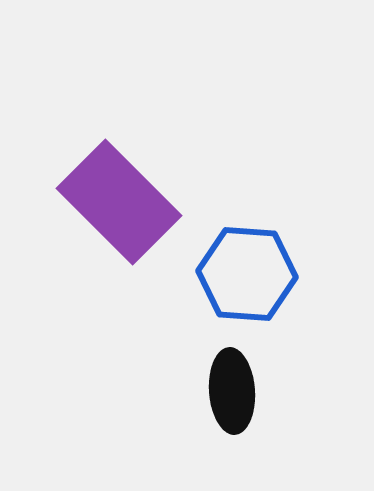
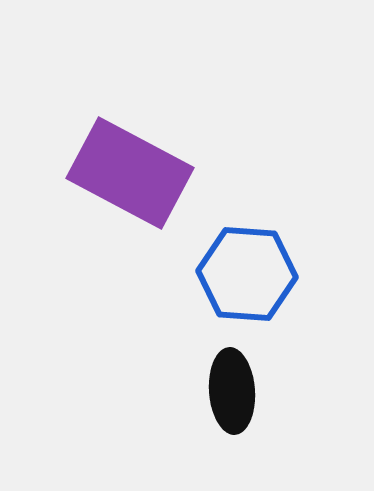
purple rectangle: moved 11 px right, 29 px up; rotated 17 degrees counterclockwise
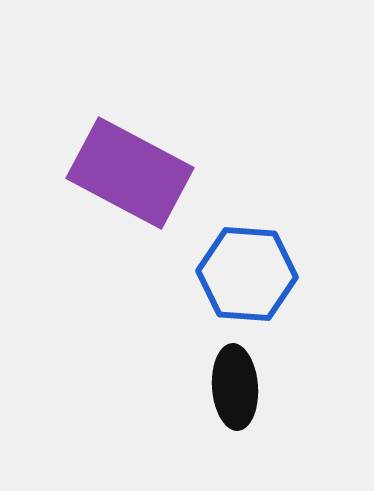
black ellipse: moved 3 px right, 4 px up
